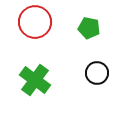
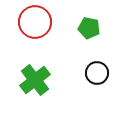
green cross: rotated 16 degrees clockwise
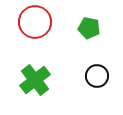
black circle: moved 3 px down
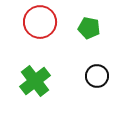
red circle: moved 5 px right
green cross: moved 1 px down
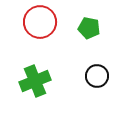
green cross: rotated 16 degrees clockwise
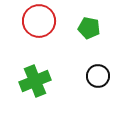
red circle: moved 1 px left, 1 px up
black circle: moved 1 px right
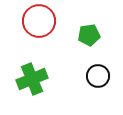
green pentagon: moved 7 px down; rotated 20 degrees counterclockwise
green cross: moved 3 px left, 2 px up
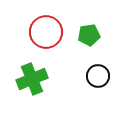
red circle: moved 7 px right, 11 px down
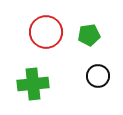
green cross: moved 1 px right, 5 px down; rotated 16 degrees clockwise
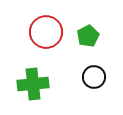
green pentagon: moved 1 px left, 1 px down; rotated 20 degrees counterclockwise
black circle: moved 4 px left, 1 px down
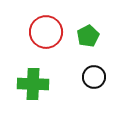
green cross: rotated 8 degrees clockwise
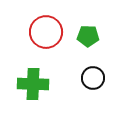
green pentagon: rotated 30 degrees clockwise
black circle: moved 1 px left, 1 px down
